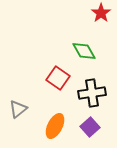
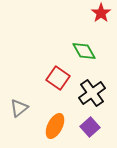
black cross: rotated 28 degrees counterclockwise
gray triangle: moved 1 px right, 1 px up
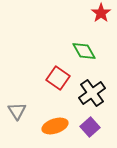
gray triangle: moved 2 px left, 3 px down; rotated 24 degrees counterclockwise
orange ellipse: rotated 45 degrees clockwise
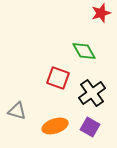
red star: rotated 18 degrees clockwise
red square: rotated 15 degrees counterclockwise
gray triangle: rotated 42 degrees counterclockwise
purple square: rotated 18 degrees counterclockwise
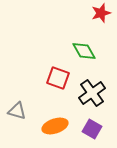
purple square: moved 2 px right, 2 px down
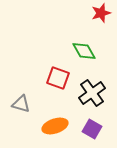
gray triangle: moved 4 px right, 7 px up
